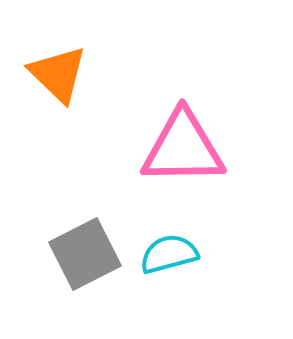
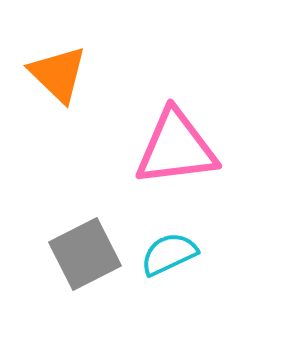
pink triangle: moved 7 px left; rotated 6 degrees counterclockwise
cyan semicircle: rotated 10 degrees counterclockwise
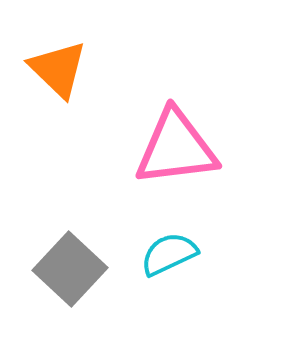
orange triangle: moved 5 px up
gray square: moved 15 px left, 15 px down; rotated 20 degrees counterclockwise
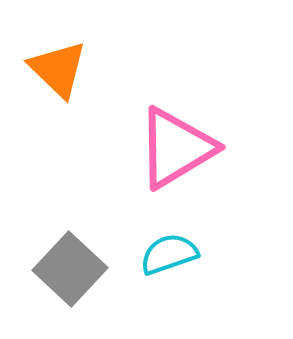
pink triangle: rotated 24 degrees counterclockwise
cyan semicircle: rotated 6 degrees clockwise
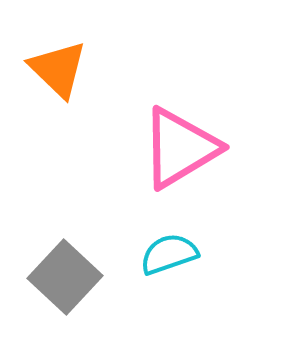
pink triangle: moved 4 px right
gray square: moved 5 px left, 8 px down
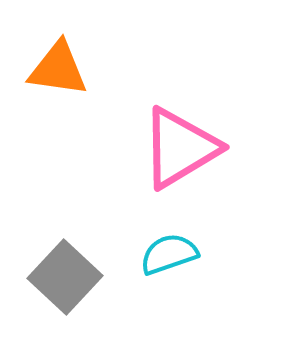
orange triangle: rotated 36 degrees counterclockwise
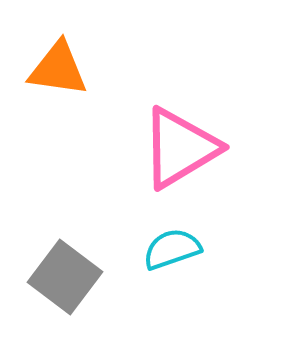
cyan semicircle: moved 3 px right, 5 px up
gray square: rotated 6 degrees counterclockwise
